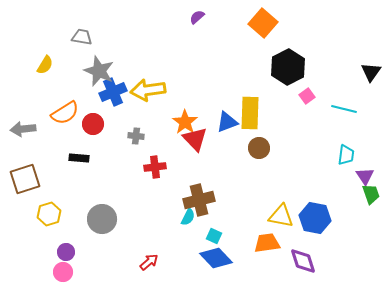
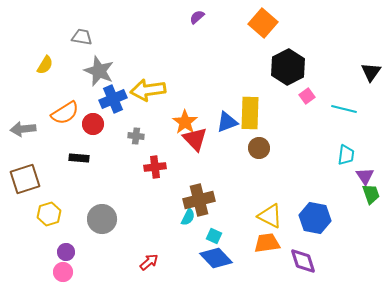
blue cross: moved 7 px down
yellow triangle: moved 11 px left; rotated 16 degrees clockwise
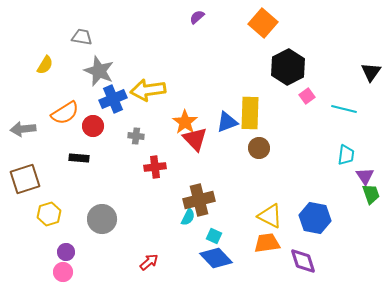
red circle: moved 2 px down
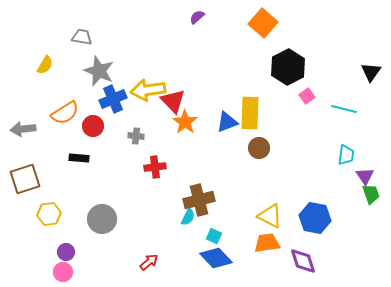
red triangle: moved 22 px left, 38 px up
yellow hexagon: rotated 10 degrees clockwise
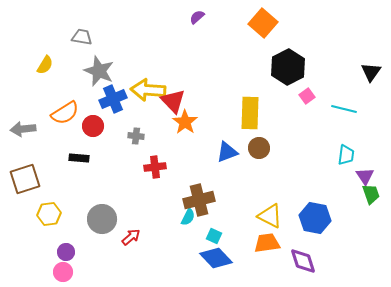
yellow arrow: rotated 12 degrees clockwise
blue triangle: moved 30 px down
red arrow: moved 18 px left, 25 px up
